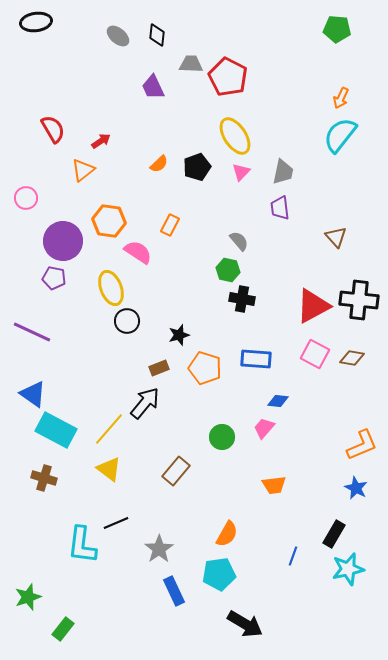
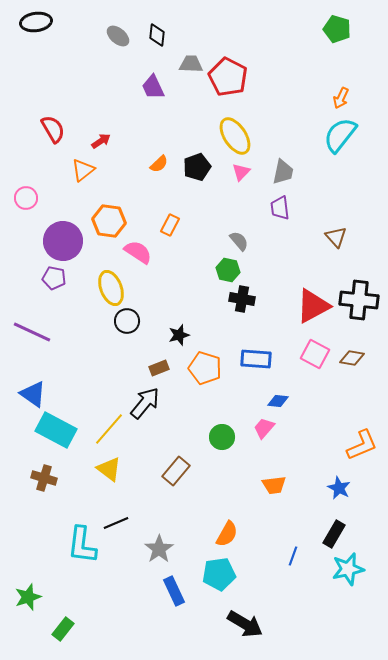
green pentagon at (337, 29): rotated 12 degrees clockwise
blue star at (356, 488): moved 17 px left
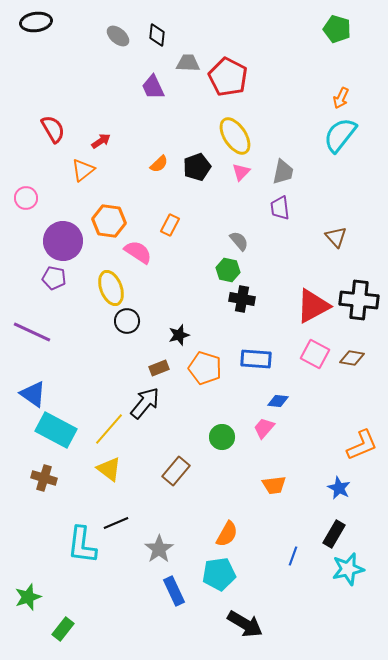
gray trapezoid at (191, 64): moved 3 px left, 1 px up
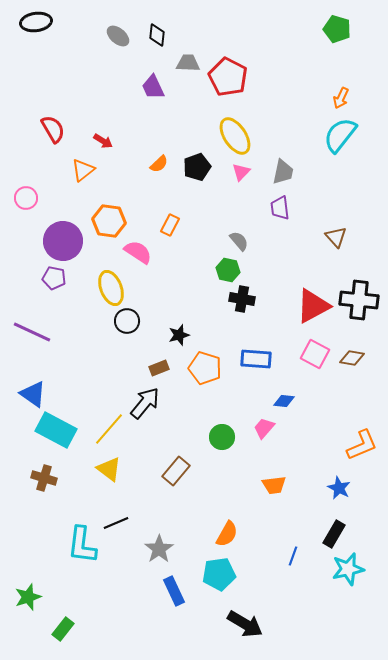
red arrow at (101, 141): moved 2 px right; rotated 66 degrees clockwise
blue diamond at (278, 401): moved 6 px right
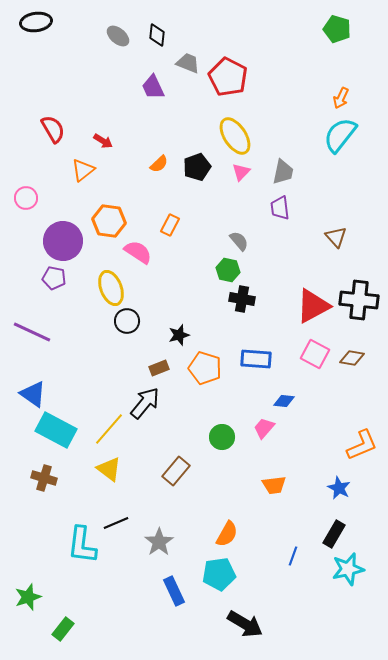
gray trapezoid at (188, 63): rotated 20 degrees clockwise
gray star at (159, 549): moved 7 px up
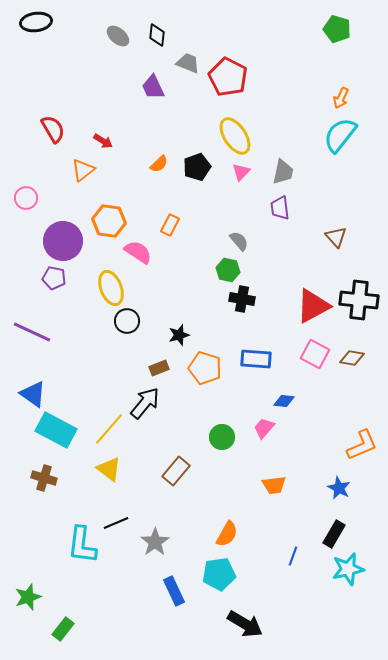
gray star at (159, 542): moved 4 px left
